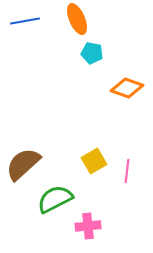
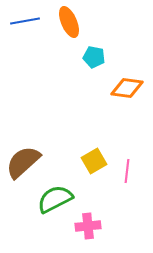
orange ellipse: moved 8 px left, 3 px down
cyan pentagon: moved 2 px right, 4 px down
orange diamond: rotated 12 degrees counterclockwise
brown semicircle: moved 2 px up
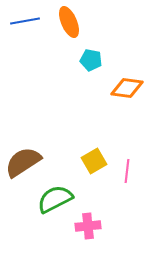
cyan pentagon: moved 3 px left, 3 px down
brown semicircle: rotated 9 degrees clockwise
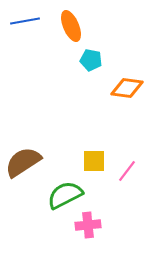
orange ellipse: moved 2 px right, 4 px down
yellow square: rotated 30 degrees clockwise
pink line: rotated 30 degrees clockwise
green semicircle: moved 10 px right, 4 px up
pink cross: moved 1 px up
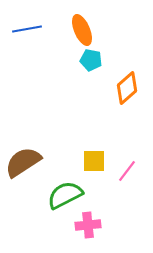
blue line: moved 2 px right, 8 px down
orange ellipse: moved 11 px right, 4 px down
orange diamond: rotated 48 degrees counterclockwise
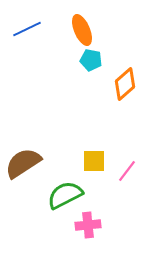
blue line: rotated 16 degrees counterclockwise
orange diamond: moved 2 px left, 4 px up
brown semicircle: moved 1 px down
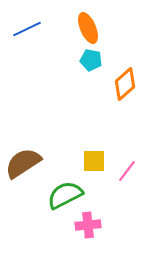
orange ellipse: moved 6 px right, 2 px up
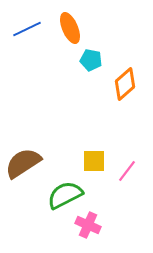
orange ellipse: moved 18 px left
pink cross: rotated 30 degrees clockwise
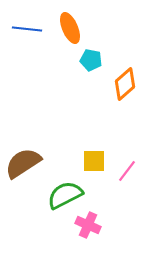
blue line: rotated 32 degrees clockwise
